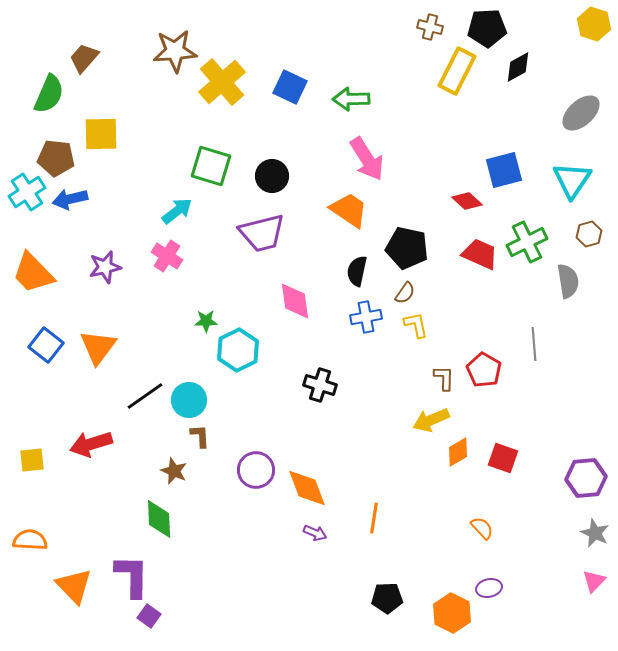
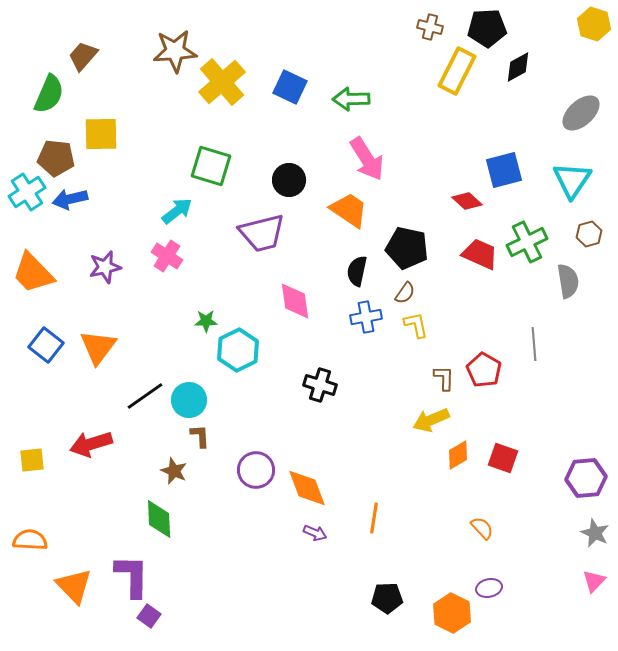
brown trapezoid at (84, 58): moved 1 px left, 2 px up
black circle at (272, 176): moved 17 px right, 4 px down
orange diamond at (458, 452): moved 3 px down
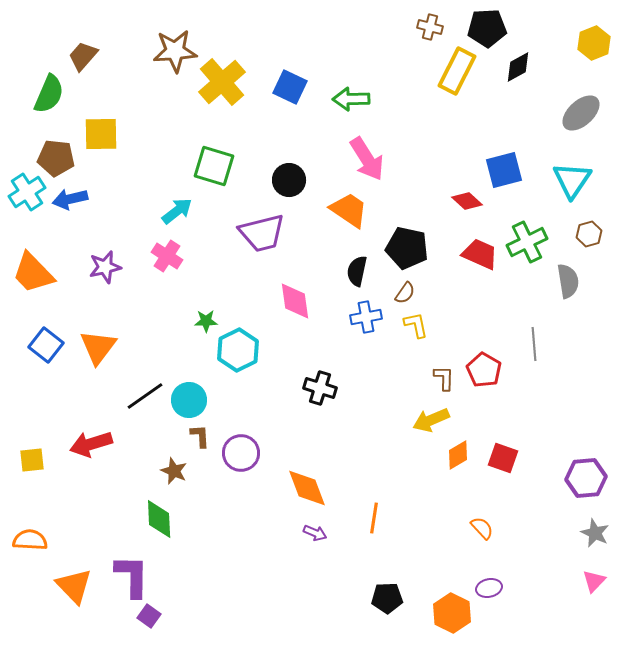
yellow hexagon at (594, 24): moved 19 px down; rotated 20 degrees clockwise
green square at (211, 166): moved 3 px right
black cross at (320, 385): moved 3 px down
purple circle at (256, 470): moved 15 px left, 17 px up
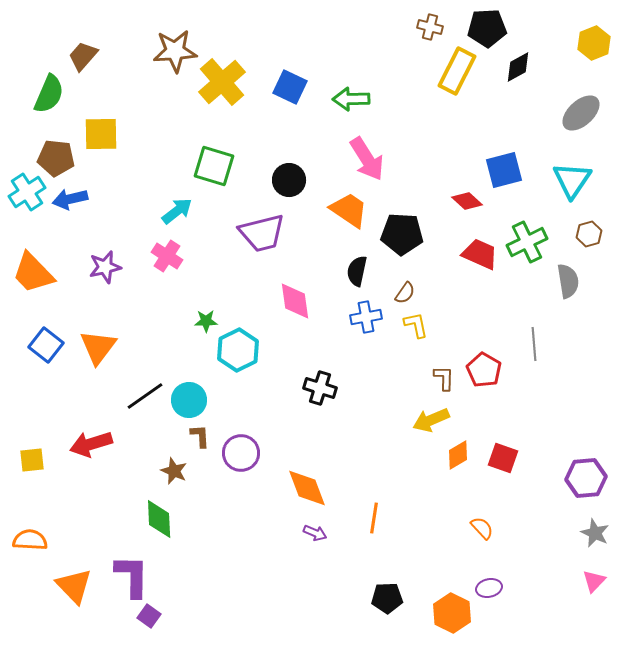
black pentagon at (407, 248): moved 5 px left, 14 px up; rotated 9 degrees counterclockwise
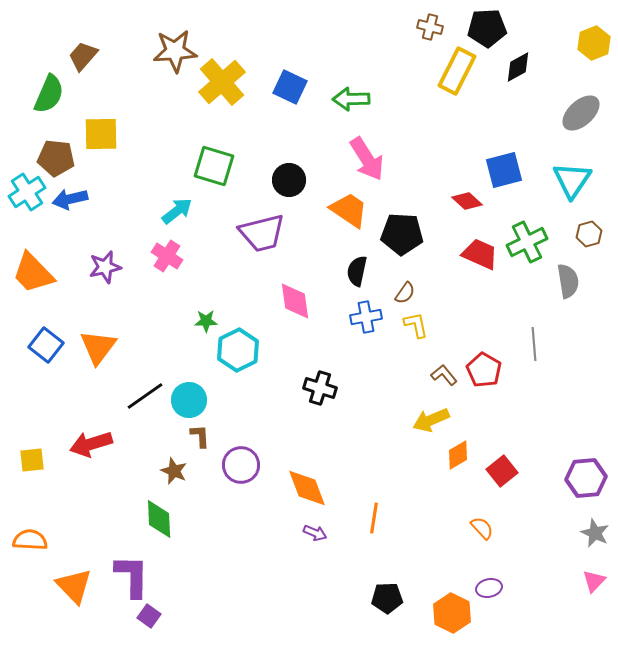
brown L-shape at (444, 378): moved 3 px up; rotated 40 degrees counterclockwise
purple circle at (241, 453): moved 12 px down
red square at (503, 458): moved 1 px left, 13 px down; rotated 32 degrees clockwise
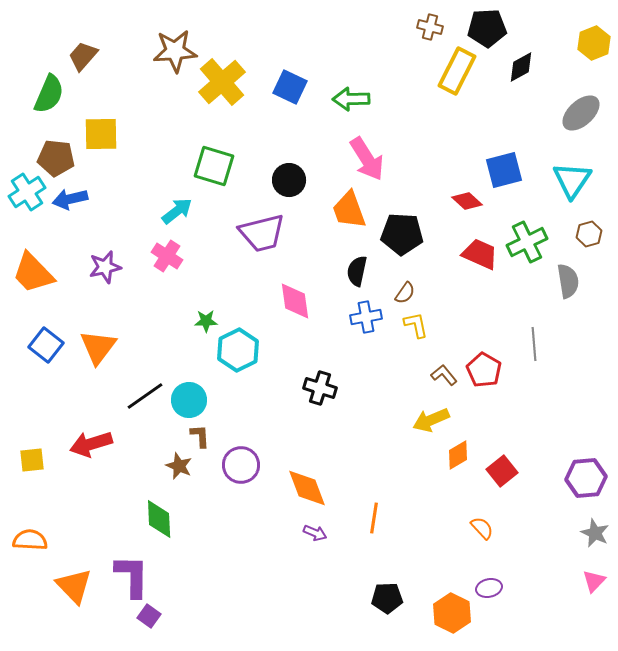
black diamond at (518, 67): moved 3 px right
orange trapezoid at (349, 210): rotated 144 degrees counterclockwise
brown star at (174, 471): moved 5 px right, 5 px up
